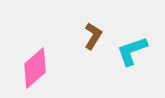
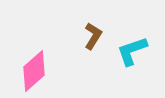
pink diamond: moved 1 px left, 3 px down
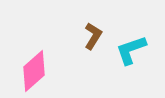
cyan L-shape: moved 1 px left, 1 px up
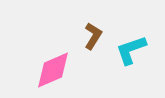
pink diamond: moved 19 px right, 1 px up; rotated 18 degrees clockwise
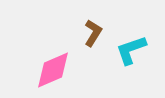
brown L-shape: moved 3 px up
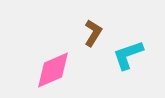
cyan L-shape: moved 3 px left, 5 px down
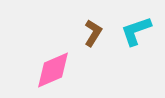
cyan L-shape: moved 8 px right, 24 px up
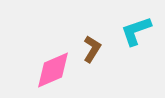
brown L-shape: moved 1 px left, 16 px down
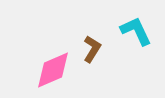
cyan L-shape: rotated 84 degrees clockwise
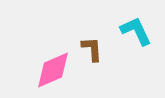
brown L-shape: rotated 36 degrees counterclockwise
